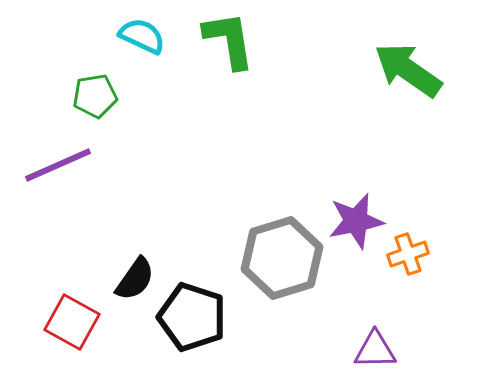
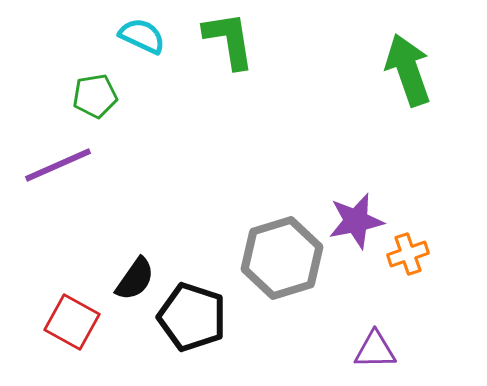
green arrow: rotated 36 degrees clockwise
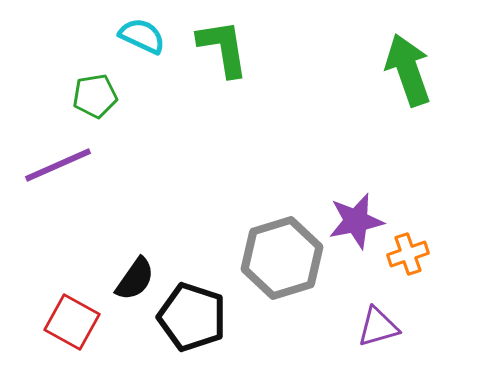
green L-shape: moved 6 px left, 8 px down
purple triangle: moved 3 px right, 23 px up; rotated 15 degrees counterclockwise
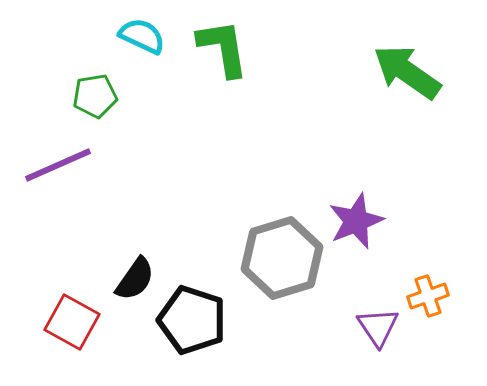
green arrow: moved 1 px left, 2 px down; rotated 36 degrees counterclockwise
purple star: rotated 10 degrees counterclockwise
orange cross: moved 20 px right, 42 px down
black pentagon: moved 3 px down
purple triangle: rotated 48 degrees counterclockwise
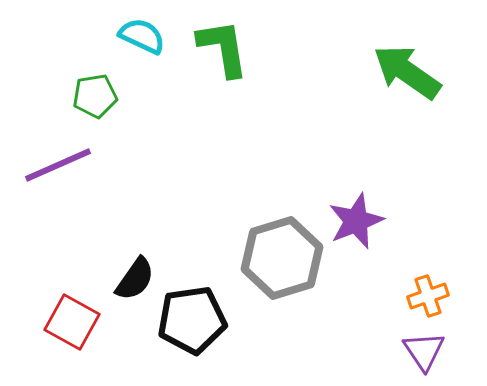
black pentagon: rotated 26 degrees counterclockwise
purple triangle: moved 46 px right, 24 px down
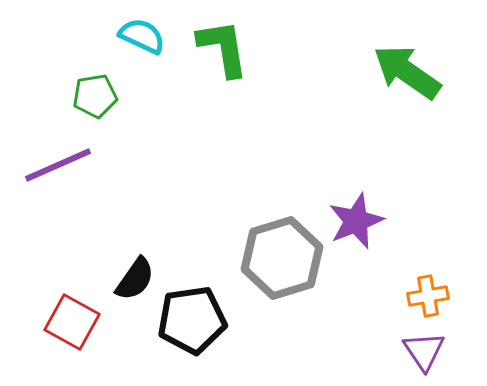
orange cross: rotated 9 degrees clockwise
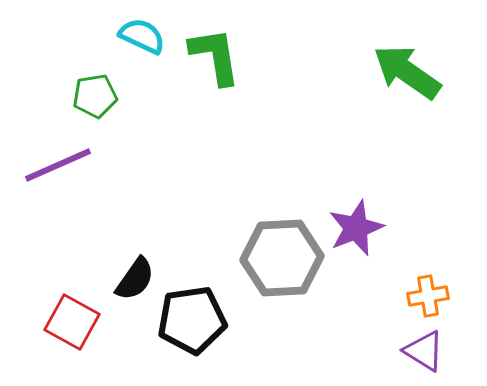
green L-shape: moved 8 px left, 8 px down
purple star: moved 7 px down
gray hexagon: rotated 14 degrees clockwise
purple triangle: rotated 24 degrees counterclockwise
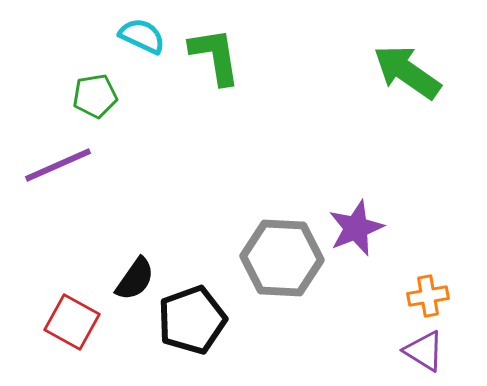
gray hexagon: rotated 6 degrees clockwise
black pentagon: rotated 12 degrees counterclockwise
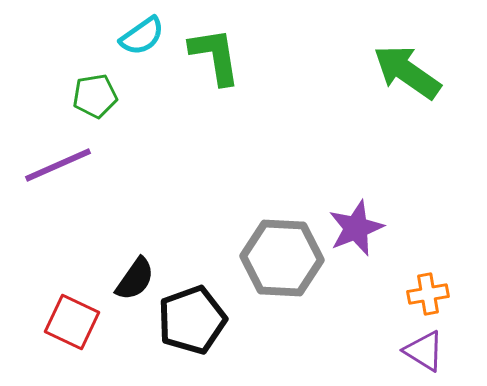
cyan semicircle: rotated 120 degrees clockwise
orange cross: moved 2 px up
red square: rotated 4 degrees counterclockwise
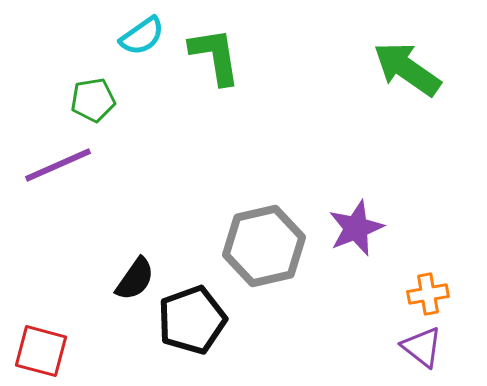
green arrow: moved 3 px up
green pentagon: moved 2 px left, 4 px down
gray hexagon: moved 18 px left, 12 px up; rotated 16 degrees counterclockwise
red square: moved 31 px left, 29 px down; rotated 10 degrees counterclockwise
purple triangle: moved 2 px left, 4 px up; rotated 6 degrees clockwise
